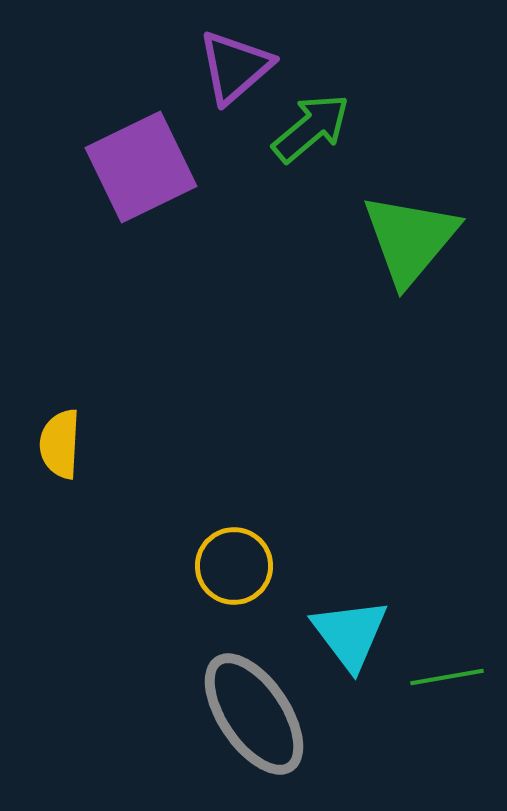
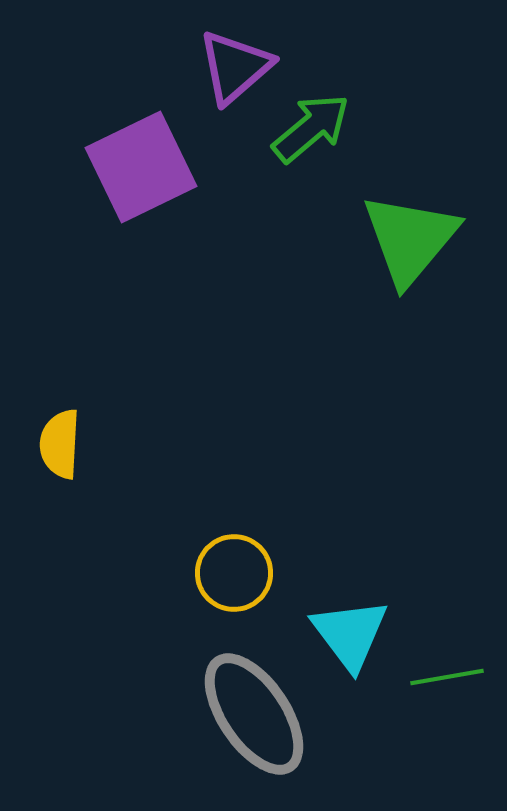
yellow circle: moved 7 px down
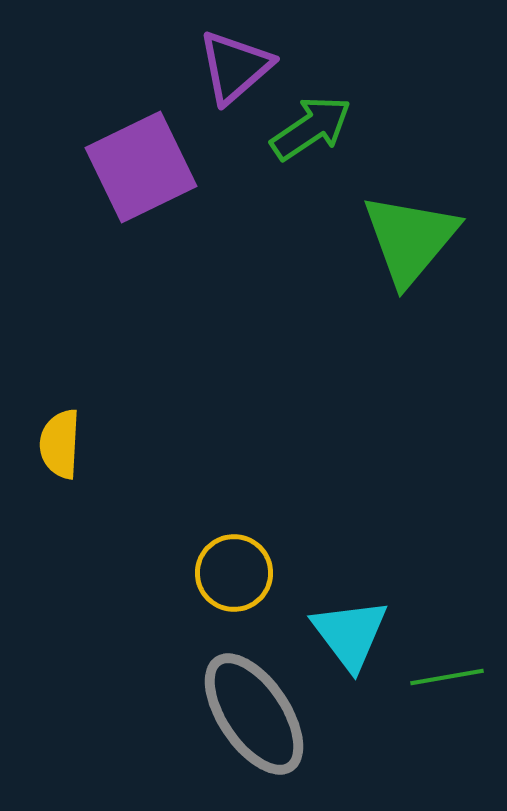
green arrow: rotated 6 degrees clockwise
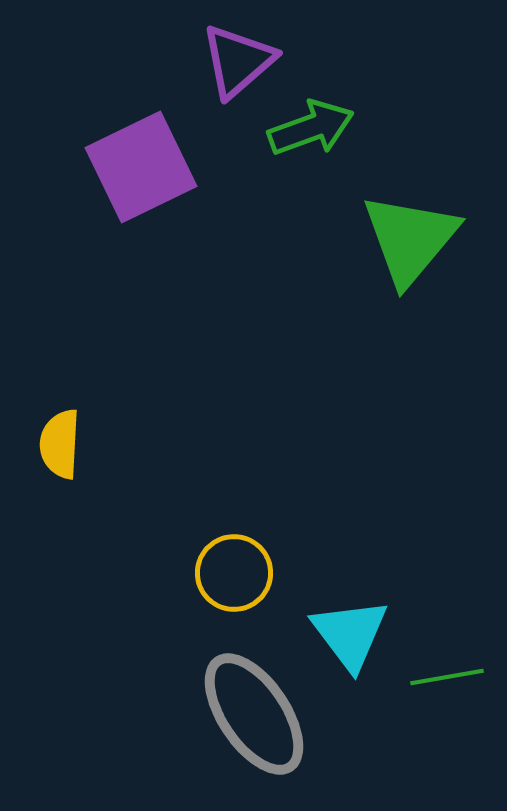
purple triangle: moved 3 px right, 6 px up
green arrow: rotated 14 degrees clockwise
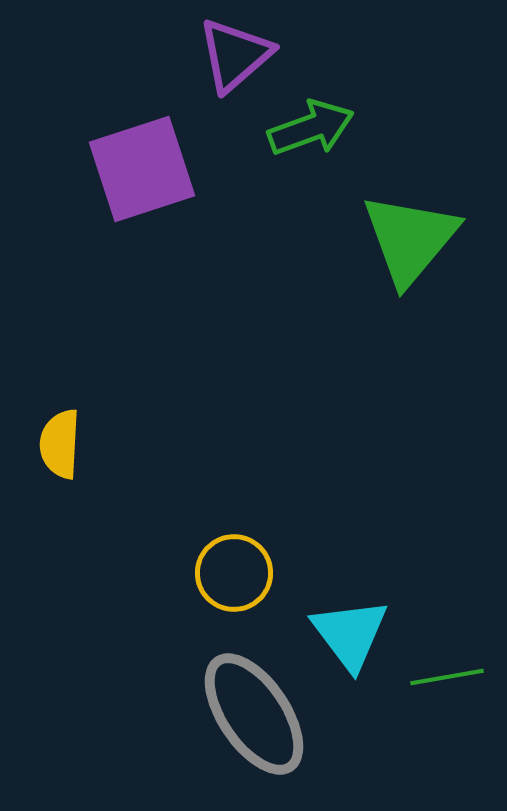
purple triangle: moved 3 px left, 6 px up
purple square: moved 1 px right, 2 px down; rotated 8 degrees clockwise
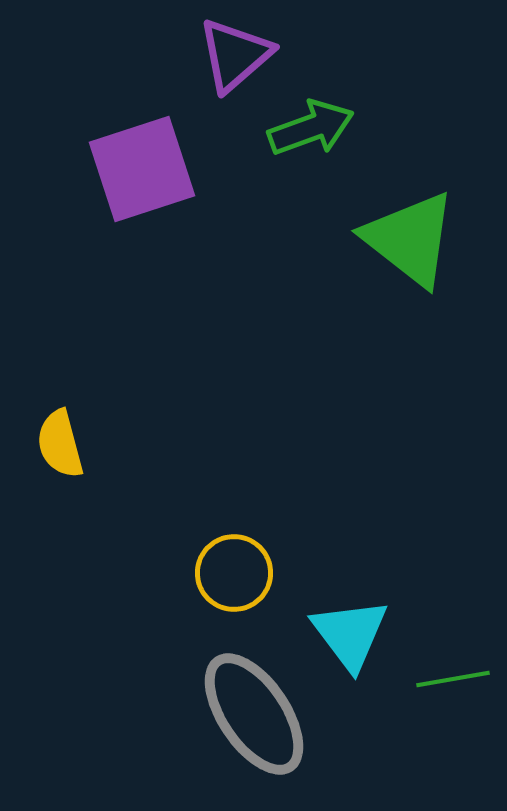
green triangle: rotated 32 degrees counterclockwise
yellow semicircle: rotated 18 degrees counterclockwise
green line: moved 6 px right, 2 px down
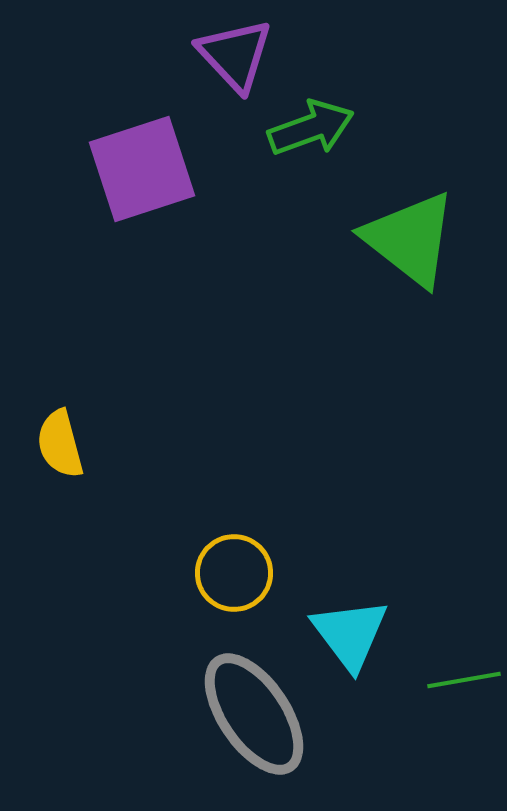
purple triangle: rotated 32 degrees counterclockwise
green line: moved 11 px right, 1 px down
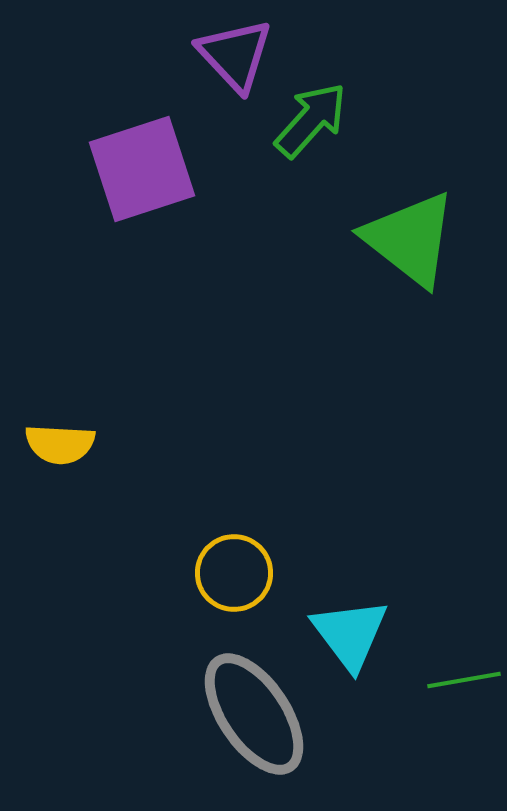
green arrow: moved 8 px up; rotated 28 degrees counterclockwise
yellow semicircle: rotated 72 degrees counterclockwise
